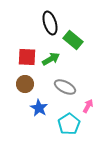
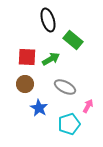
black ellipse: moved 2 px left, 3 px up
cyan pentagon: rotated 15 degrees clockwise
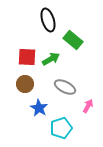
cyan pentagon: moved 8 px left, 4 px down
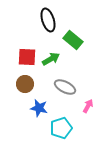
blue star: rotated 18 degrees counterclockwise
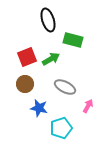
green rectangle: rotated 24 degrees counterclockwise
red square: rotated 24 degrees counterclockwise
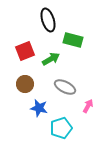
red square: moved 2 px left, 6 px up
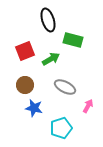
brown circle: moved 1 px down
blue star: moved 5 px left
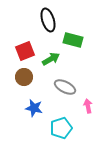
brown circle: moved 1 px left, 8 px up
pink arrow: rotated 40 degrees counterclockwise
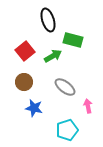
red square: rotated 18 degrees counterclockwise
green arrow: moved 2 px right, 3 px up
brown circle: moved 5 px down
gray ellipse: rotated 10 degrees clockwise
cyan pentagon: moved 6 px right, 2 px down
